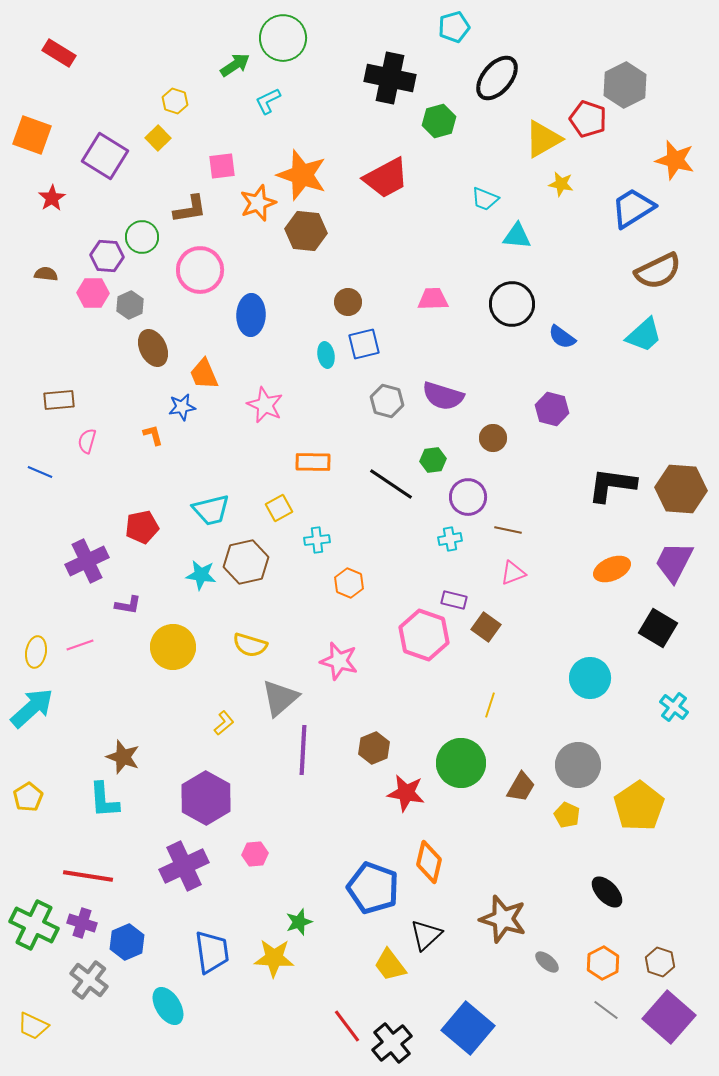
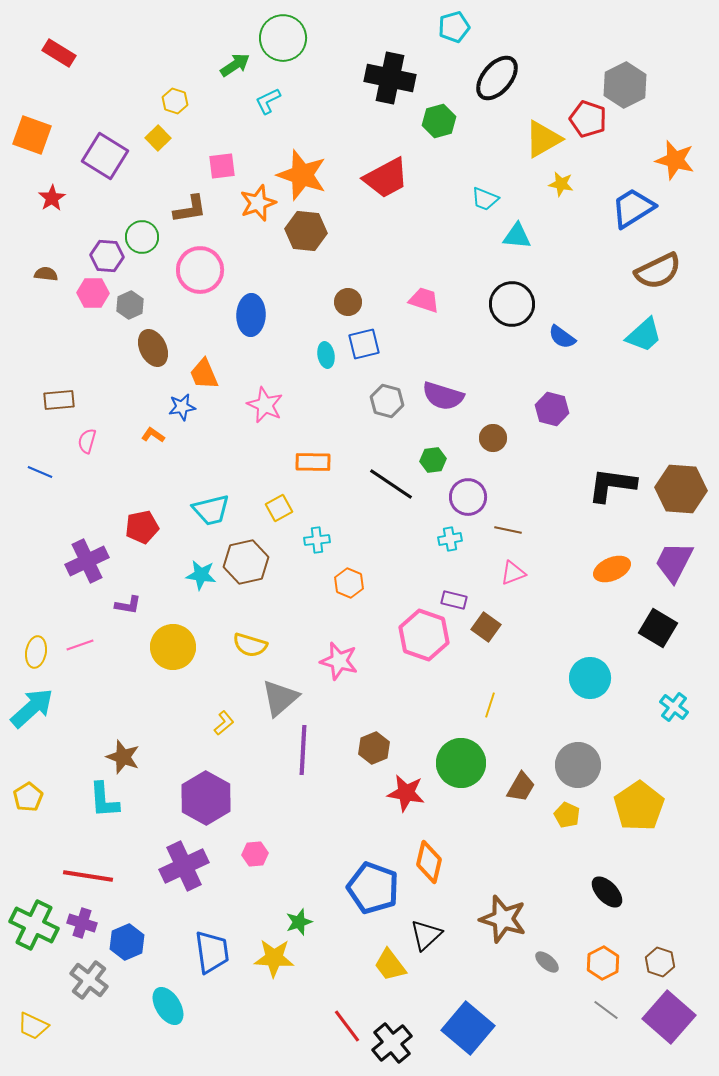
pink trapezoid at (433, 299): moved 9 px left, 1 px down; rotated 20 degrees clockwise
orange L-shape at (153, 435): rotated 40 degrees counterclockwise
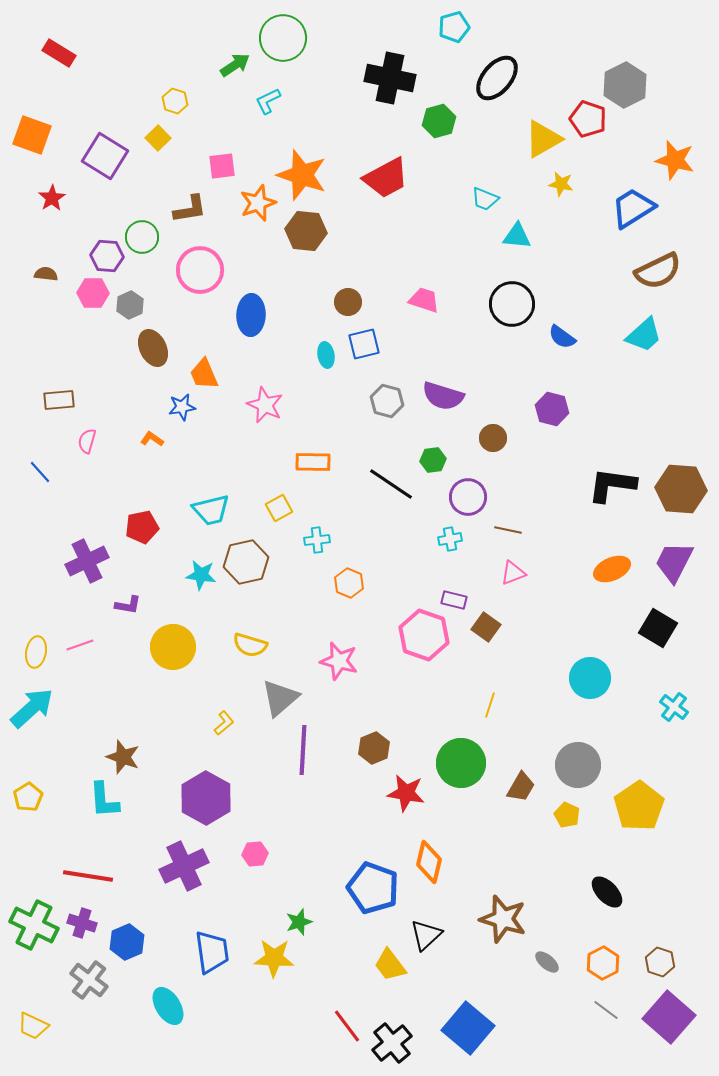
orange L-shape at (153, 435): moved 1 px left, 4 px down
blue line at (40, 472): rotated 25 degrees clockwise
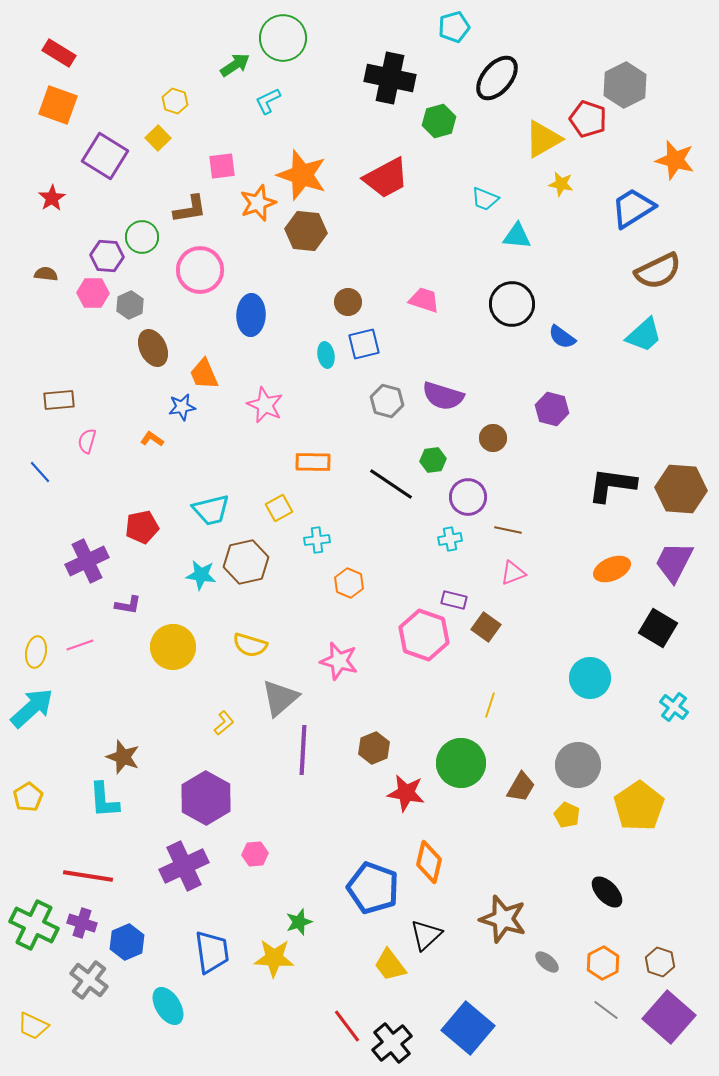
orange square at (32, 135): moved 26 px right, 30 px up
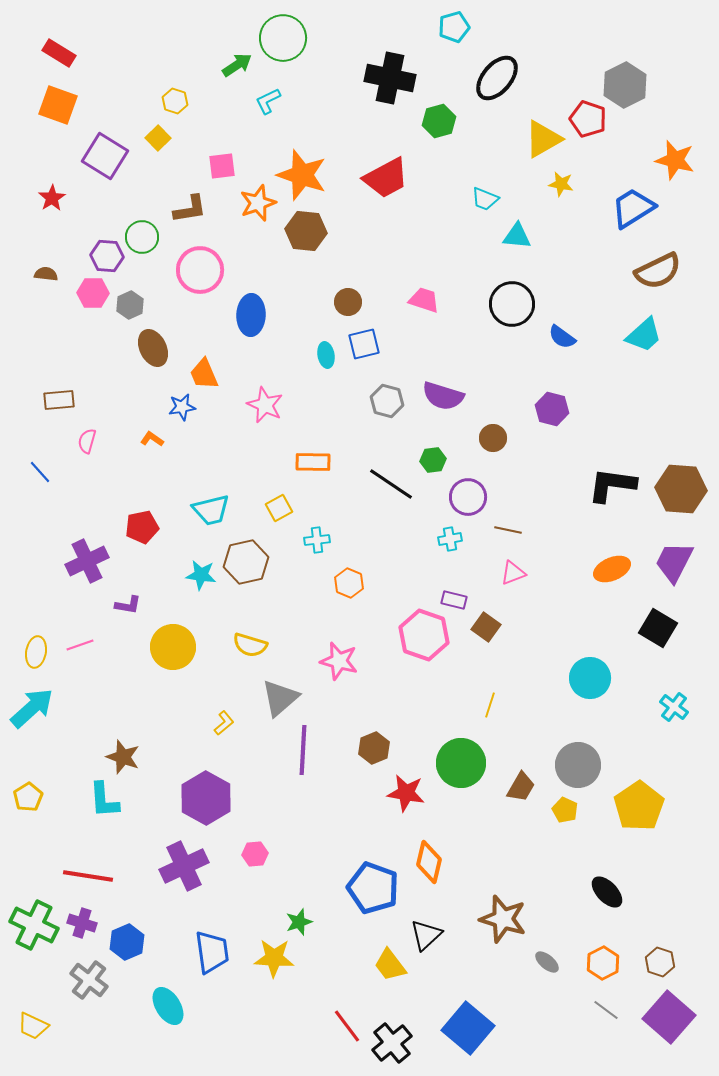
green arrow at (235, 65): moved 2 px right
yellow pentagon at (567, 815): moved 2 px left, 5 px up
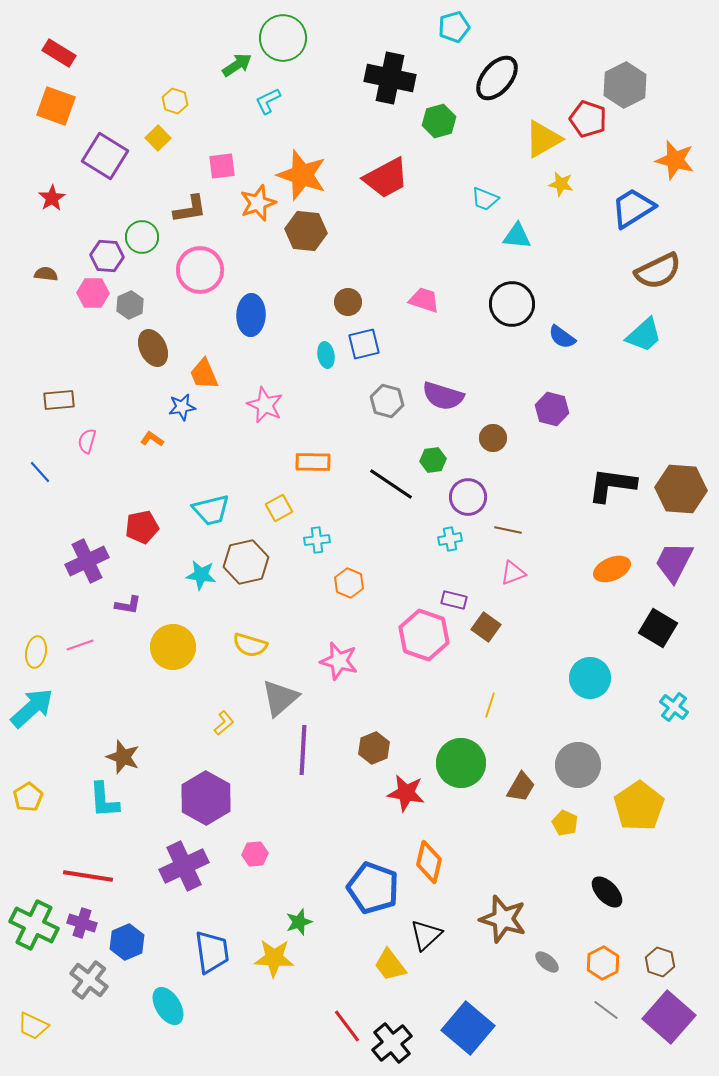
orange square at (58, 105): moved 2 px left, 1 px down
yellow pentagon at (565, 810): moved 13 px down
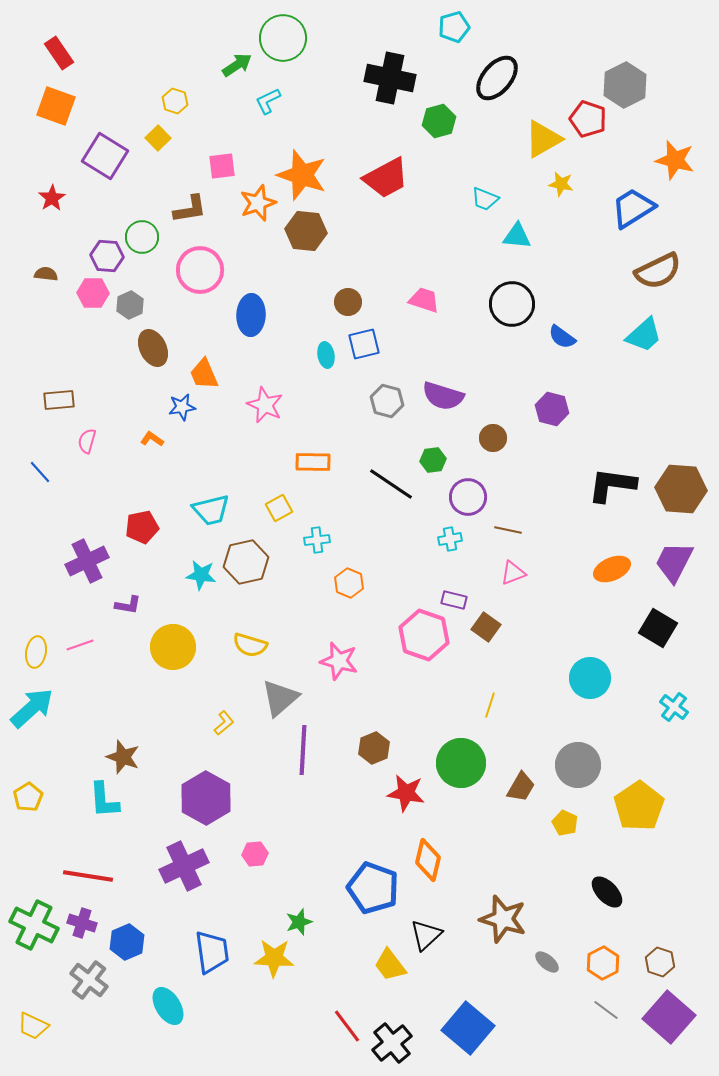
red rectangle at (59, 53): rotated 24 degrees clockwise
orange diamond at (429, 862): moved 1 px left, 2 px up
